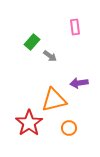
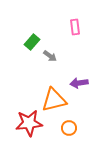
red star: rotated 28 degrees clockwise
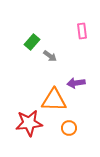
pink rectangle: moved 7 px right, 4 px down
purple arrow: moved 3 px left
orange triangle: rotated 16 degrees clockwise
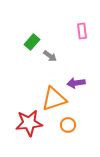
orange triangle: moved 1 px up; rotated 20 degrees counterclockwise
orange circle: moved 1 px left, 3 px up
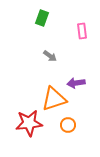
green rectangle: moved 10 px right, 24 px up; rotated 21 degrees counterclockwise
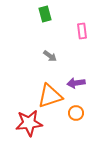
green rectangle: moved 3 px right, 4 px up; rotated 35 degrees counterclockwise
orange triangle: moved 4 px left, 3 px up
orange circle: moved 8 px right, 12 px up
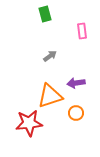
gray arrow: rotated 72 degrees counterclockwise
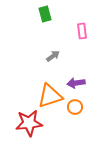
gray arrow: moved 3 px right
orange circle: moved 1 px left, 6 px up
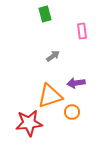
orange circle: moved 3 px left, 5 px down
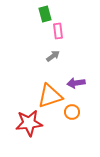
pink rectangle: moved 24 px left
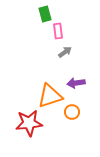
gray arrow: moved 12 px right, 4 px up
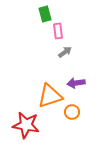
red star: moved 3 px left, 2 px down; rotated 16 degrees clockwise
